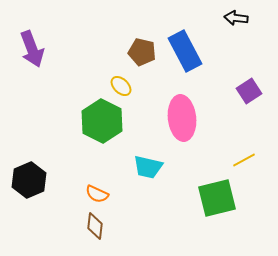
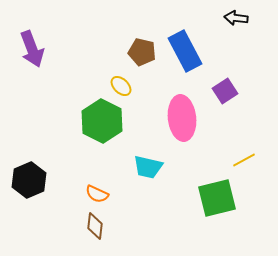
purple square: moved 24 px left
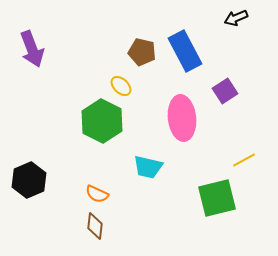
black arrow: rotated 30 degrees counterclockwise
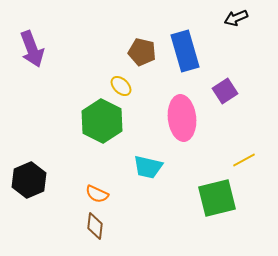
blue rectangle: rotated 12 degrees clockwise
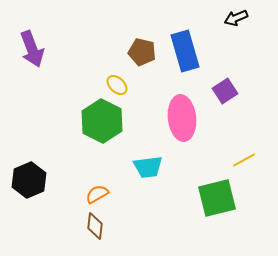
yellow ellipse: moved 4 px left, 1 px up
cyan trapezoid: rotated 20 degrees counterclockwise
orange semicircle: rotated 125 degrees clockwise
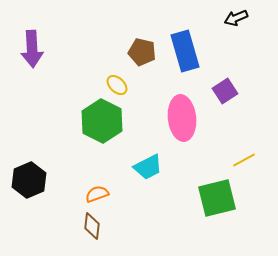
purple arrow: rotated 18 degrees clockwise
cyan trapezoid: rotated 20 degrees counterclockwise
orange semicircle: rotated 10 degrees clockwise
brown diamond: moved 3 px left
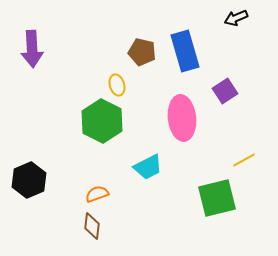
yellow ellipse: rotated 30 degrees clockwise
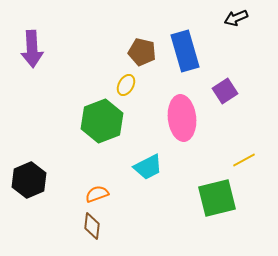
yellow ellipse: moved 9 px right; rotated 45 degrees clockwise
green hexagon: rotated 12 degrees clockwise
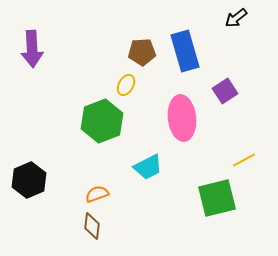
black arrow: rotated 15 degrees counterclockwise
brown pentagon: rotated 16 degrees counterclockwise
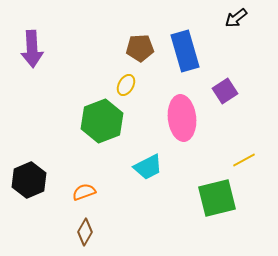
brown pentagon: moved 2 px left, 4 px up
orange semicircle: moved 13 px left, 2 px up
brown diamond: moved 7 px left, 6 px down; rotated 24 degrees clockwise
